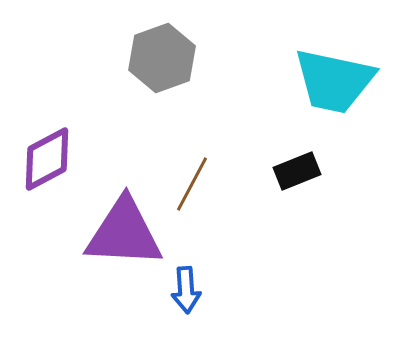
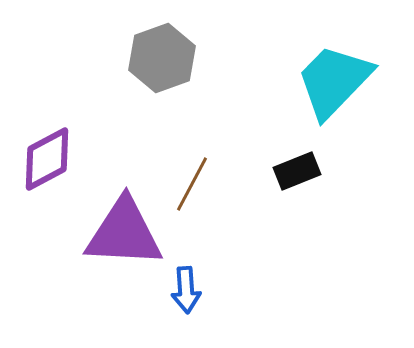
cyan trapezoid: rotated 122 degrees clockwise
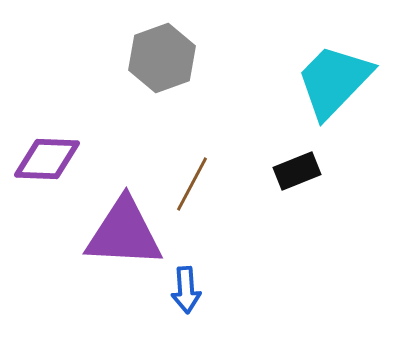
purple diamond: rotated 30 degrees clockwise
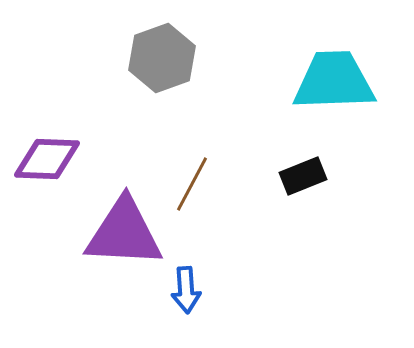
cyan trapezoid: rotated 44 degrees clockwise
black rectangle: moved 6 px right, 5 px down
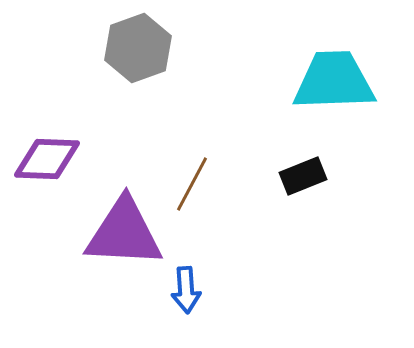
gray hexagon: moved 24 px left, 10 px up
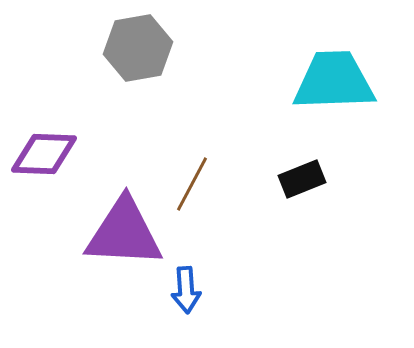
gray hexagon: rotated 10 degrees clockwise
purple diamond: moved 3 px left, 5 px up
black rectangle: moved 1 px left, 3 px down
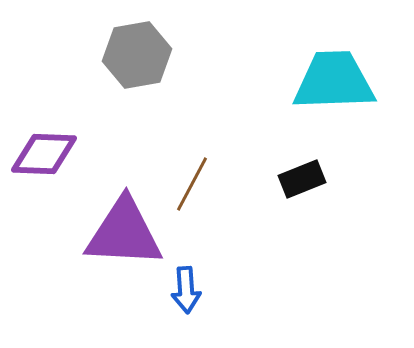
gray hexagon: moved 1 px left, 7 px down
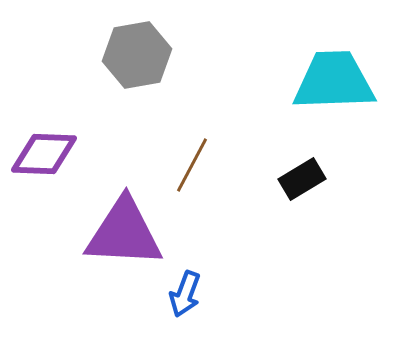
black rectangle: rotated 9 degrees counterclockwise
brown line: moved 19 px up
blue arrow: moved 1 px left, 4 px down; rotated 24 degrees clockwise
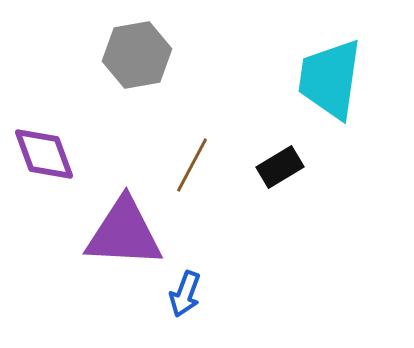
cyan trapezoid: moved 4 px left, 2 px up; rotated 80 degrees counterclockwise
purple diamond: rotated 68 degrees clockwise
black rectangle: moved 22 px left, 12 px up
